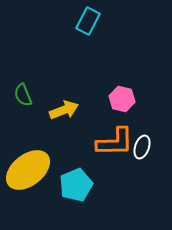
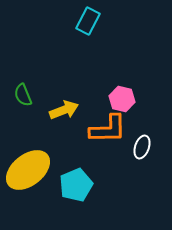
orange L-shape: moved 7 px left, 13 px up
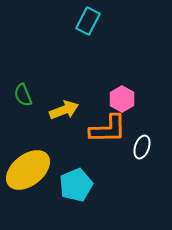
pink hexagon: rotated 15 degrees clockwise
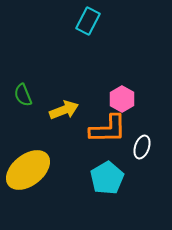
cyan pentagon: moved 31 px right, 7 px up; rotated 8 degrees counterclockwise
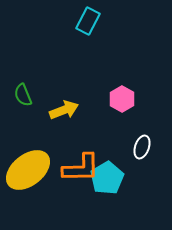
orange L-shape: moved 27 px left, 39 px down
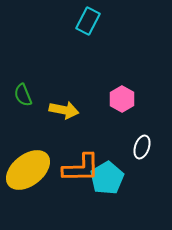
yellow arrow: rotated 32 degrees clockwise
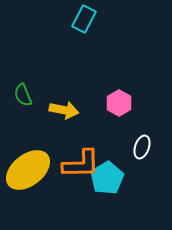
cyan rectangle: moved 4 px left, 2 px up
pink hexagon: moved 3 px left, 4 px down
orange L-shape: moved 4 px up
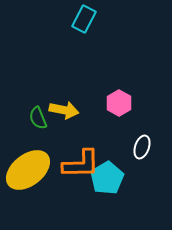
green semicircle: moved 15 px right, 23 px down
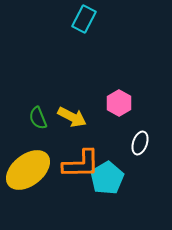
yellow arrow: moved 8 px right, 7 px down; rotated 16 degrees clockwise
white ellipse: moved 2 px left, 4 px up
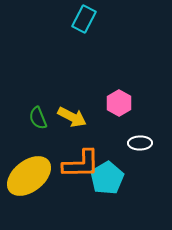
white ellipse: rotated 70 degrees clockwise
yellow ellipse: moved 1 px right, 6 px down
